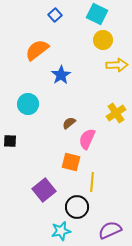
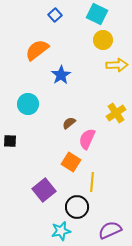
orange square: rotated 18 degrees clockwise
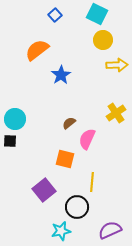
cyan circle: moved 13 px left, 15 px down
orange square: moved 6 px left, 3 px up; rotated 18 degrees counterclockwise
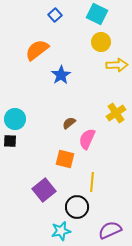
yellow circle: moved 2 px left, 2 px down
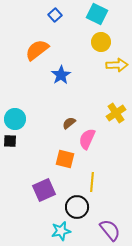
purple square: rotated 15 degrees clockwise
purple semicircle: rotated 75 degrees clockwise
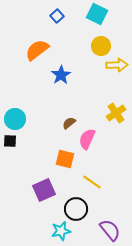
blue square: moved 2 px right, 1 px down
yellow circle: moved 4 px down
yellow line: rotated 60 degrees counterclockwise
black circle: moved 1 px left, 2 px down
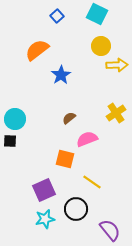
brown semicircle: moved 5 px up
pink semicircle: rotated 45 degrees clockwise
cyan star: moved 16 px left, 12 px up
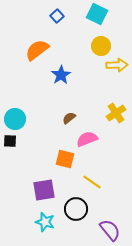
purple square: rotated 15 degrees clockwise
cyan star: moved 3 px down; rotated 30 degrees clockwise
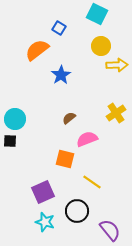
blue square: moved 2 px right, 12 px down; rotated 16 degrees counterclockwise
purple square: moved 1 px left, 2 px down; rotated 15 degrees counterclockwise
black circle: moved 1 px right, 2 px down
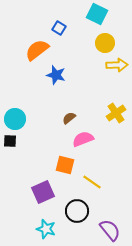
yellow circle: moved 4 px right, 3 px up
blue star: moved 5 px left; rotated 24 degrees counterclockwise
pink semicircle: moved 4 px left
orange square: moved 6 px down
cyan star: moved 1 px right, 7 px down
